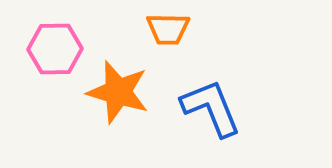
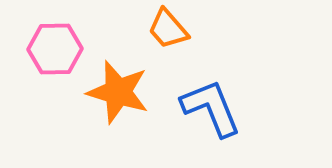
orange trapezoid: rotated 48 degrees clockwise
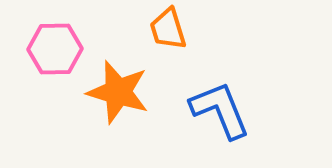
orange trapezoid: rotated 24 degrees clockwise
blue L-shape: moved 9 px right, 2 px down
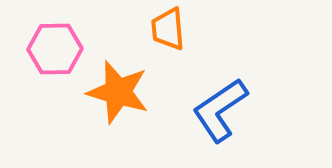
orange trapezoid: rotated 12 degrees clockwise
blue L-shape: rotated 102 degrees counterclockwise
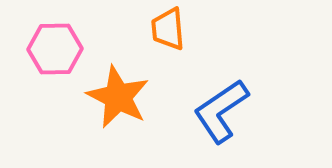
orange star: moved 5 px down; rotated 10 degrees clockwise
blue L-shape: moved 1 px right, 1 px down
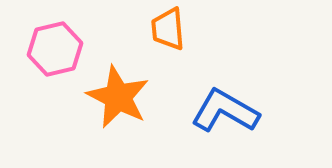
pink hexagon: rotated 12 degrees counterclockwise
blue L-shape: moved 4 px right; rotated 64 degrees clockwise
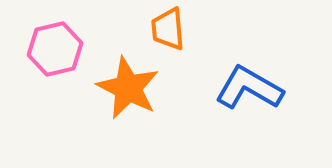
orange star: moved 10 px right, 9 px up
blue L-shape: moved 24 px right, 23 px up
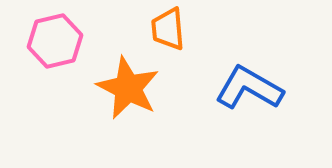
pink hexagon: moved 8 px up
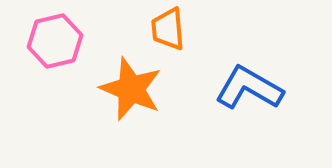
orange star: moved 3 px right, 1 px down; rotated 4 degrees counterclockwise
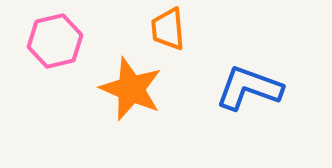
blue L-shape: rotated 10 degrees counterclockwise
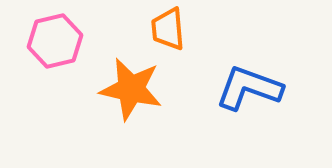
orange star: rotated 10 degrees counterclockwise
